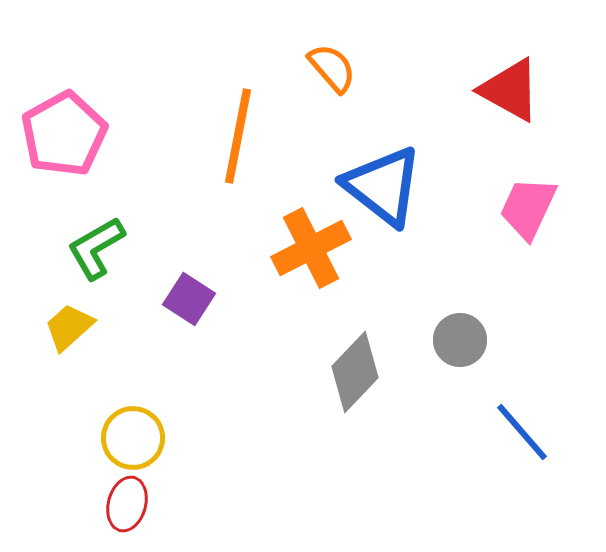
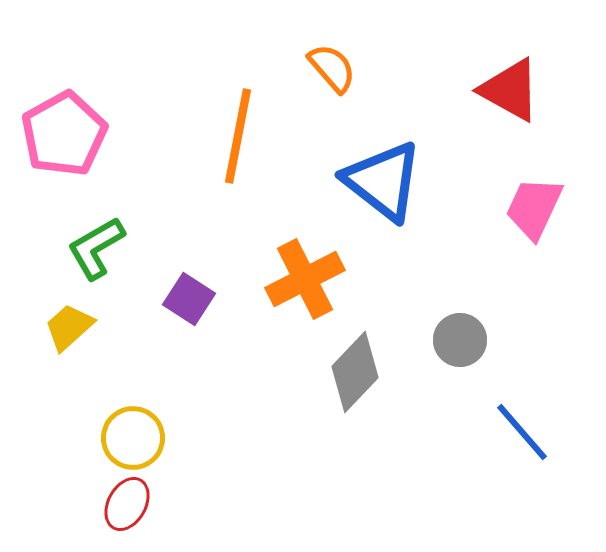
blue triangle: moved 5 px up
pink trapezoid: moved 6 px right
orange cross: moved 6 px left, 31 px down
red ellipse: rotated 14 degrees clockwise
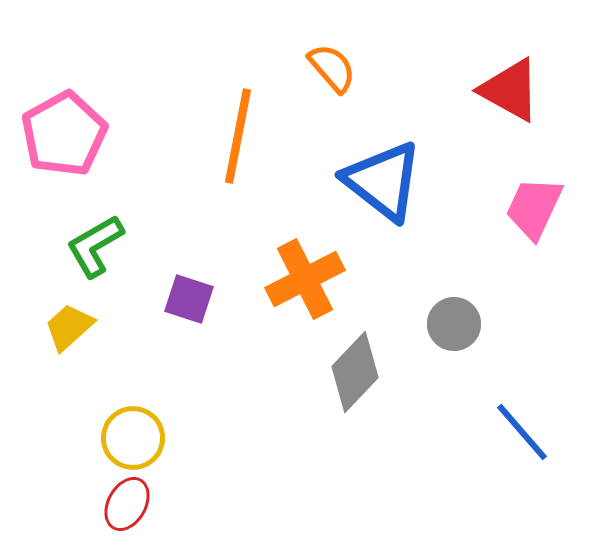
green L-shape: moved 1 px left, 2 px up
purple square: rotated 15 degrees counterclockwise
gray circle: moved 6 px left, 16 px up
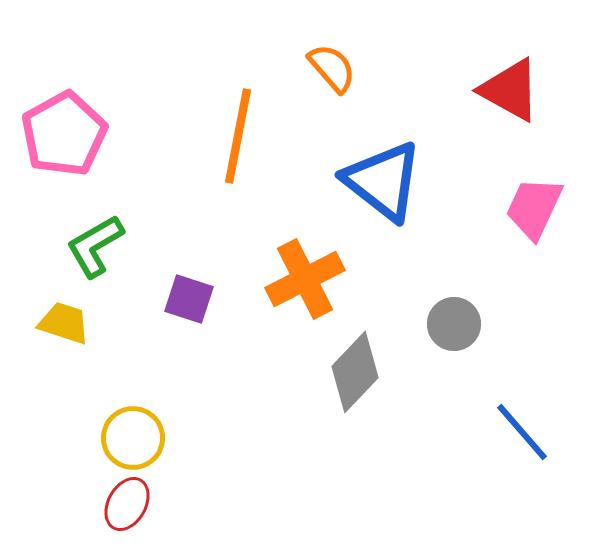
yellow trapezoid: moved 5 px left, 4 px up; rotated 60 degrees clockwise
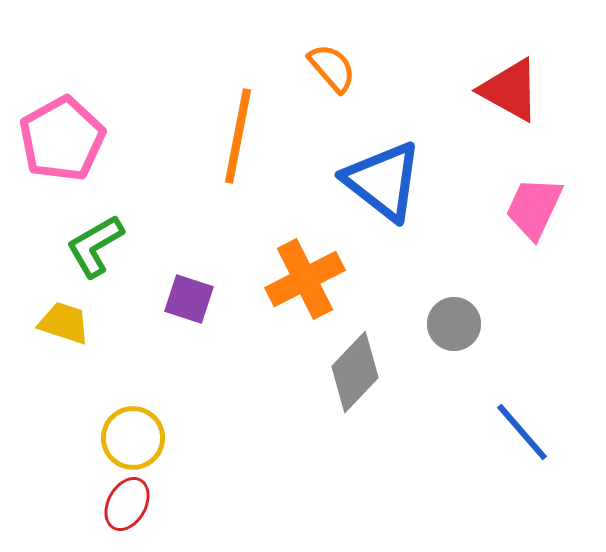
pink pentagon: moved 2 px left, 5 px down
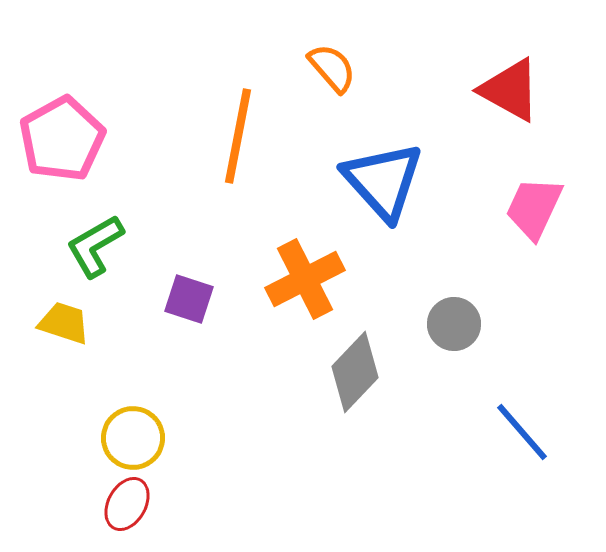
blue triangle: rotated 10 degrees clockwise
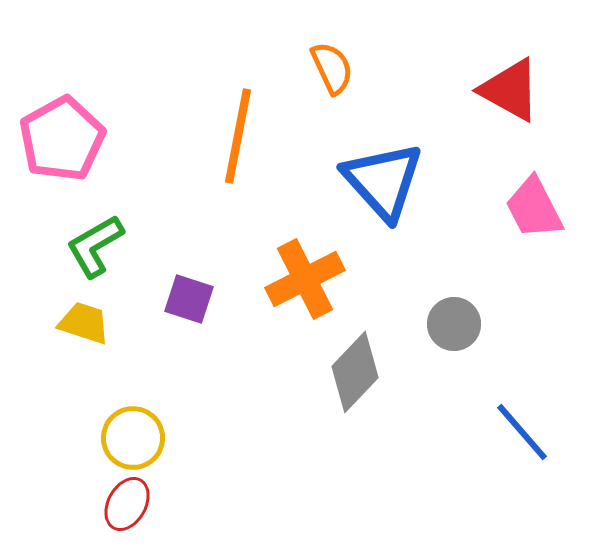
orange semicircle: rotated 16 degrees clockwise
pink trapezoid: rotated 52 degrees counterclockwise
yellow trapezoid: moved 20 px right
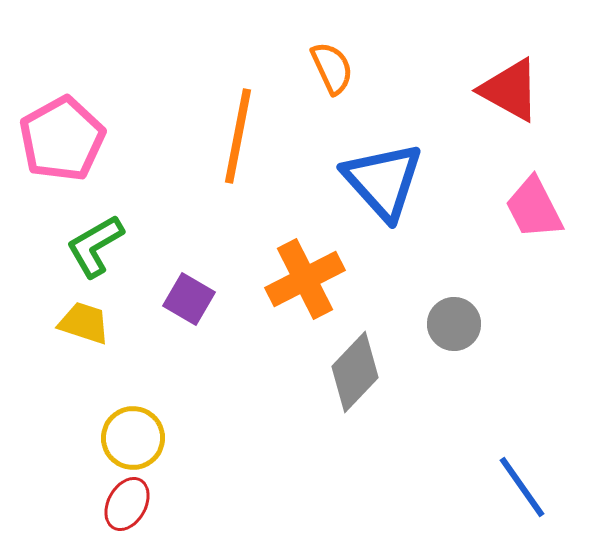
purple square: rotated 12 degrees clockwise
blue line: moved 55 px down; rotated 6 degrees clockwise
